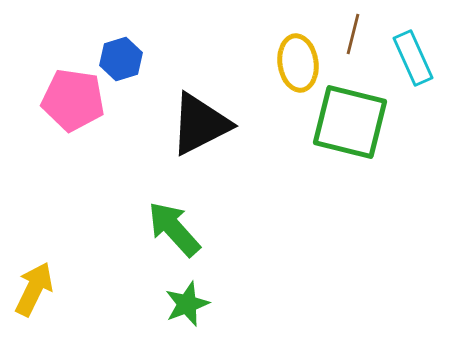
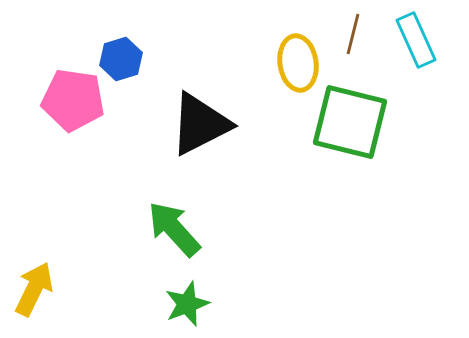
cyan rectangle: moved 3 px right, 18 px up
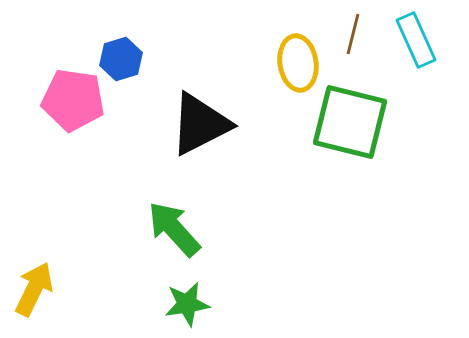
green star: rotated 12 degrees clockwise
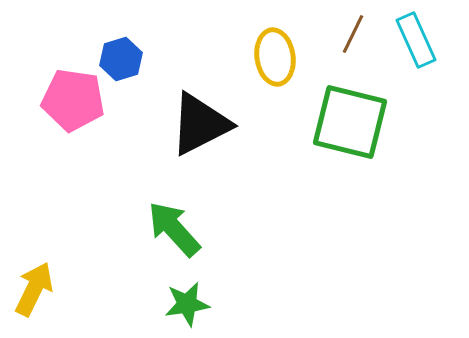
brown line: rotated 12 degrees clockwise
yellow ellipse: moved 23 px left, 6 px up
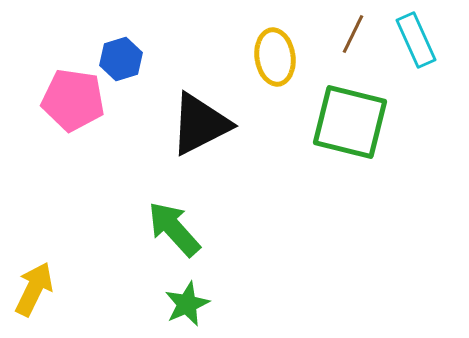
green star: rotated 15 degrees counterclockwise
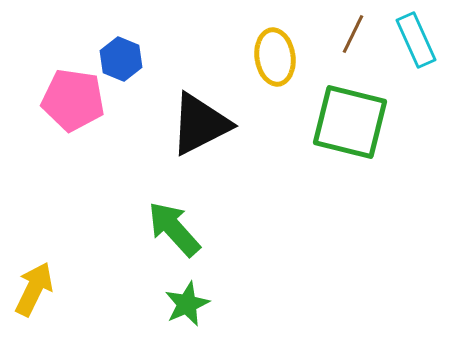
blue hexagon: rotated 21 degrees counterclockwise
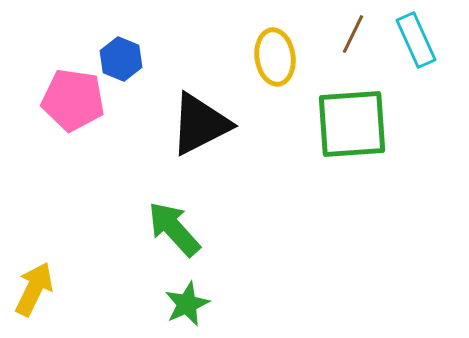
green square: moved 2 px right, 2 px down; rotated 18 degrees counterclockwise
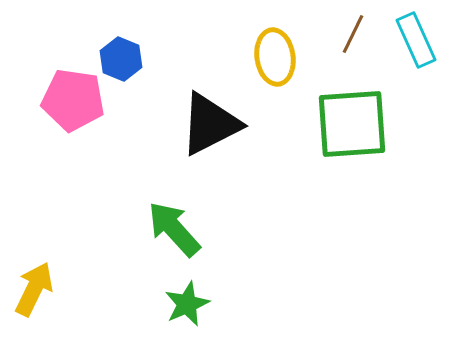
black triangle: moved 10 px right
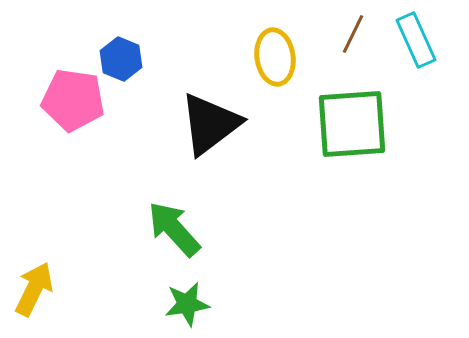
black triangle: rotated 10 degrees counterclockwise
green star: rotated 15 degrees clockwise
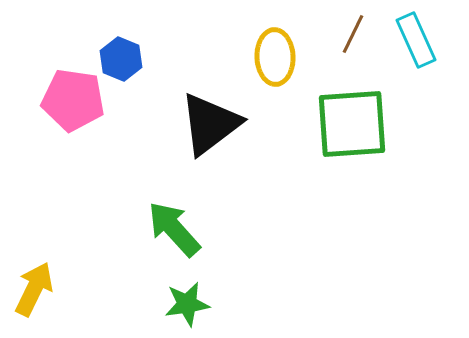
yellow ellipse: rotated 6 degrees clockwise
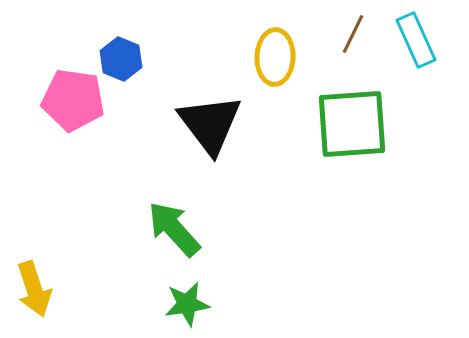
yellow ellipse: rotated 4 degrees clockwise
black triangle: rotated 30 degrees counterclockwise
yellow arrow: rotated 136 degrees clockwise
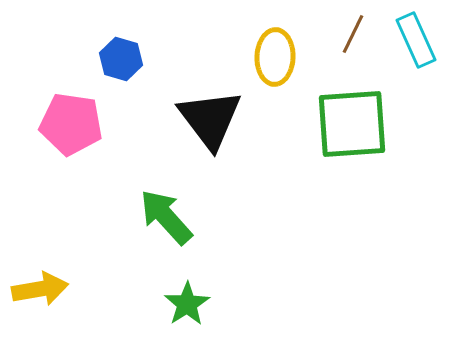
blue hexagon: rotated 6 degrees counterclockwise
pink pentagon: moved 2 px left, 24 px down
black triangle: moved 5 px up
green arrow: moved 8 px left, 12 px up
yellow arrow: moved 6 px right; rotated 82 degrees counterclockwise
green star: rotated 24 degrees counterclockwise
